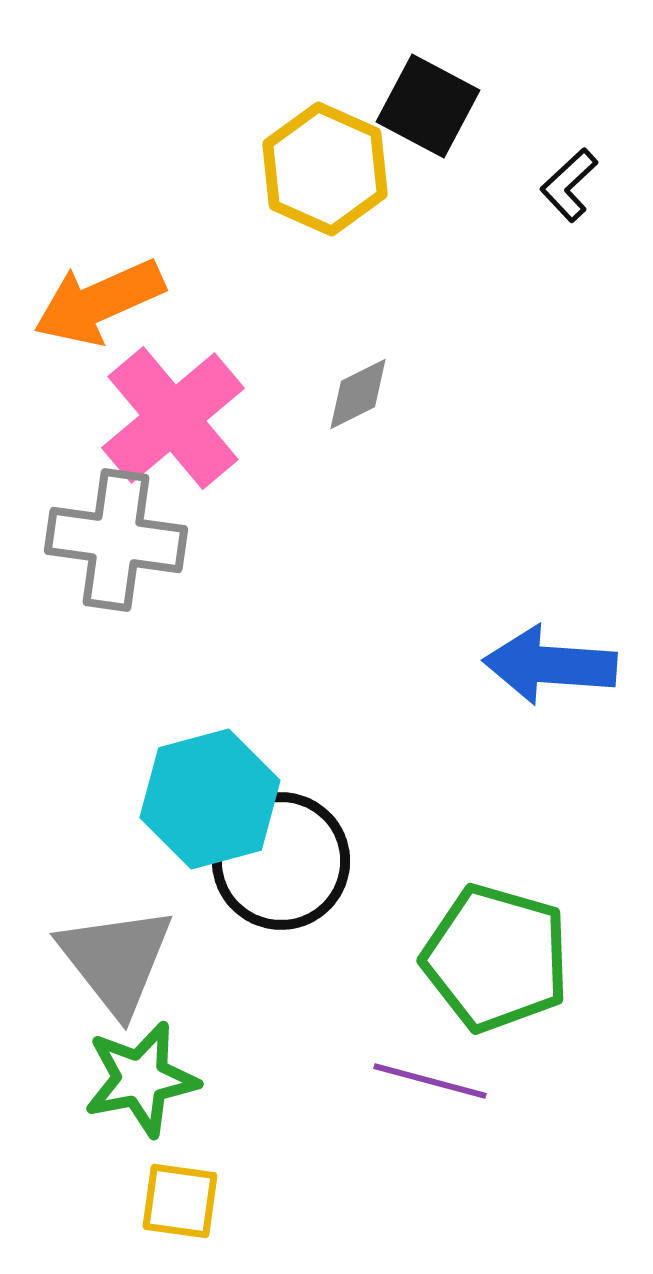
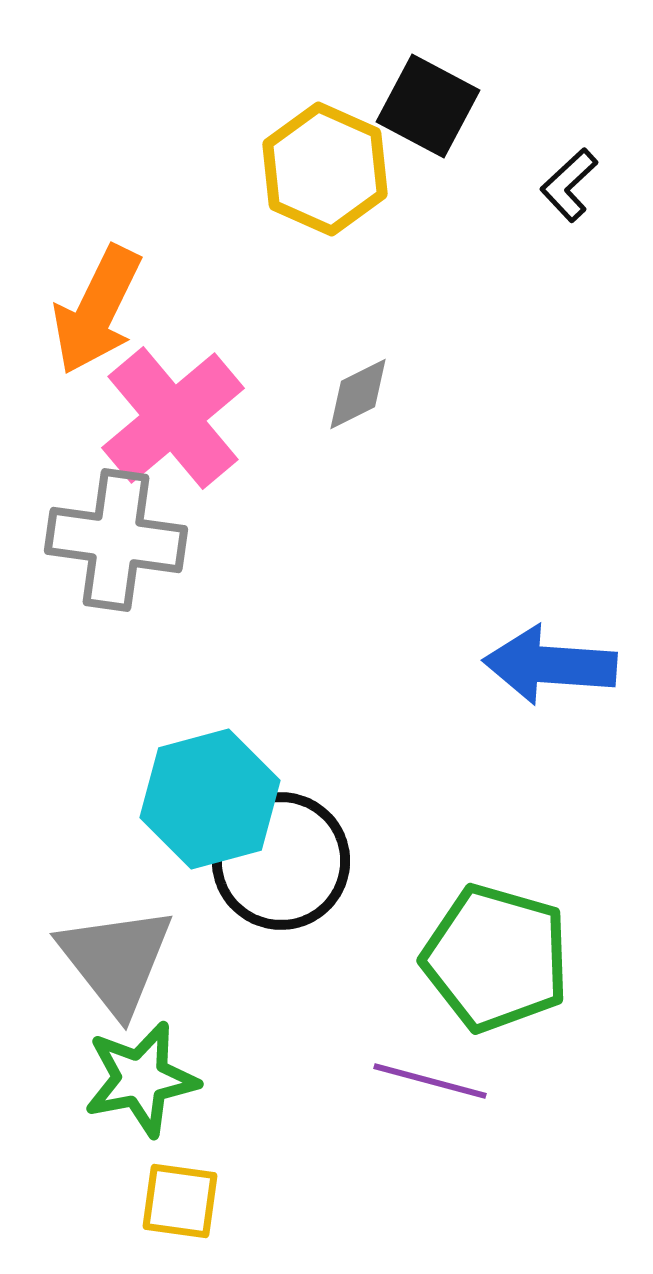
orange arrow: moved 2 px left, 8 px down; rotated 40 degrees counterclockwise
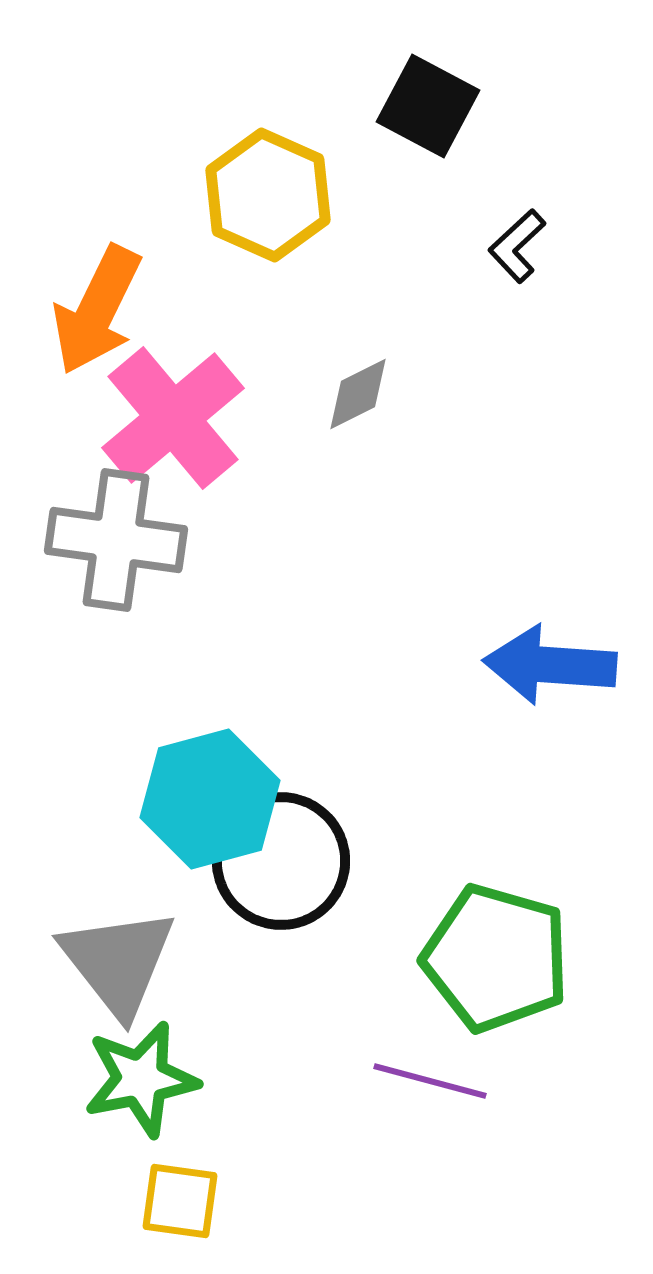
yellow hexagon: moved 57 px left, 26 px down
black L-shape: moved 52 px left, 61 px down
gray triangle: moved 2 px right, 2 px down
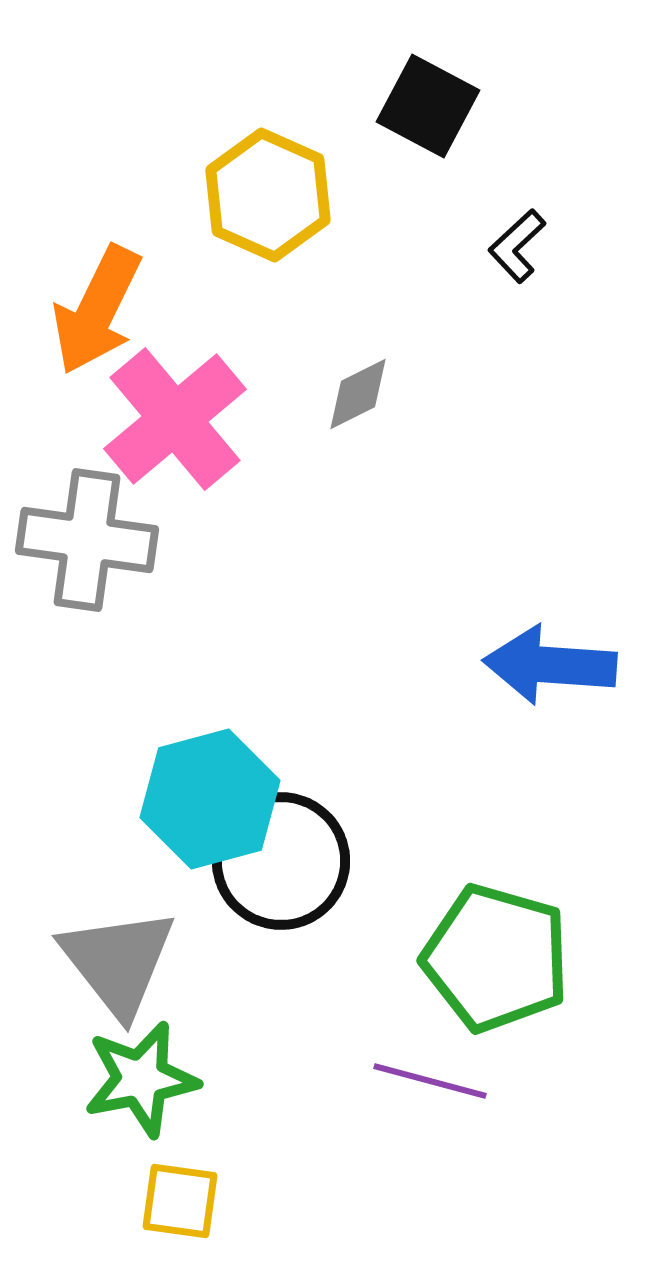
pink cross: moved 2 px right, 1 px down
gray cross: moved 29 px left
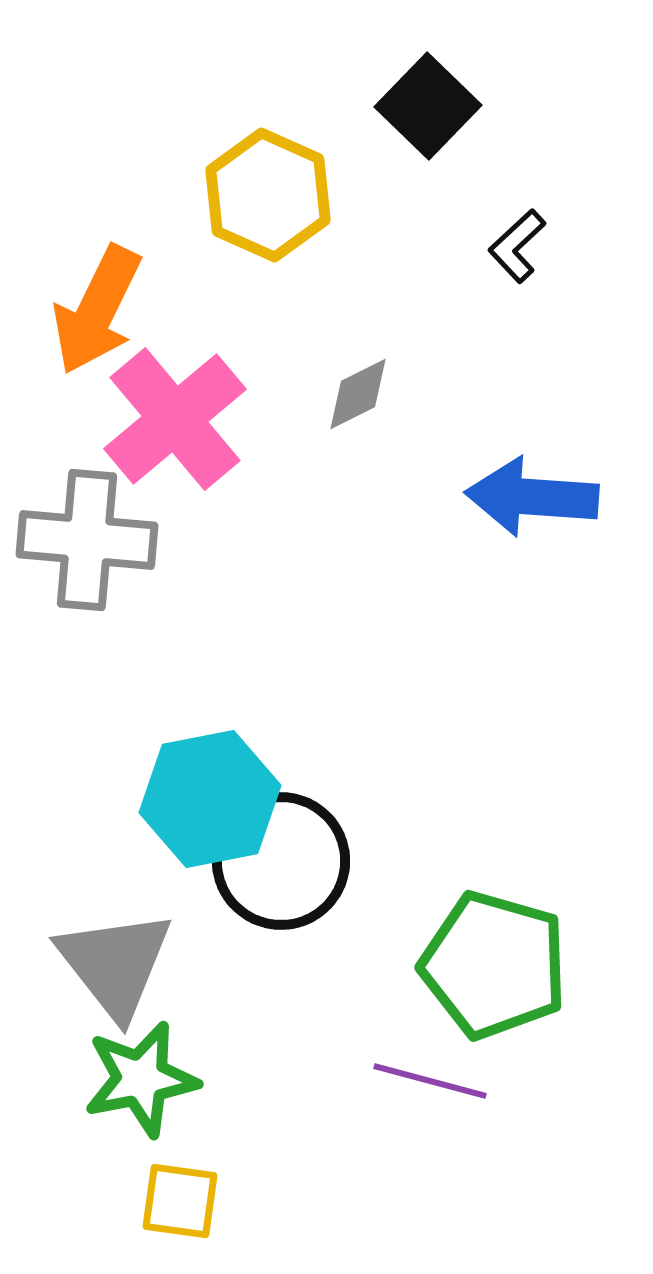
black square: rotated 16 degrees clockwise
gray cross: rotated 3 degrees counterclockwise
blue arrow: moved 18 px left, 168 px up
cyan hexagon: rotated 4 degrees clockwise
green pentagon: moved 2 px left, 7 px down
gray triangle: moved 3 px left, 2 px down
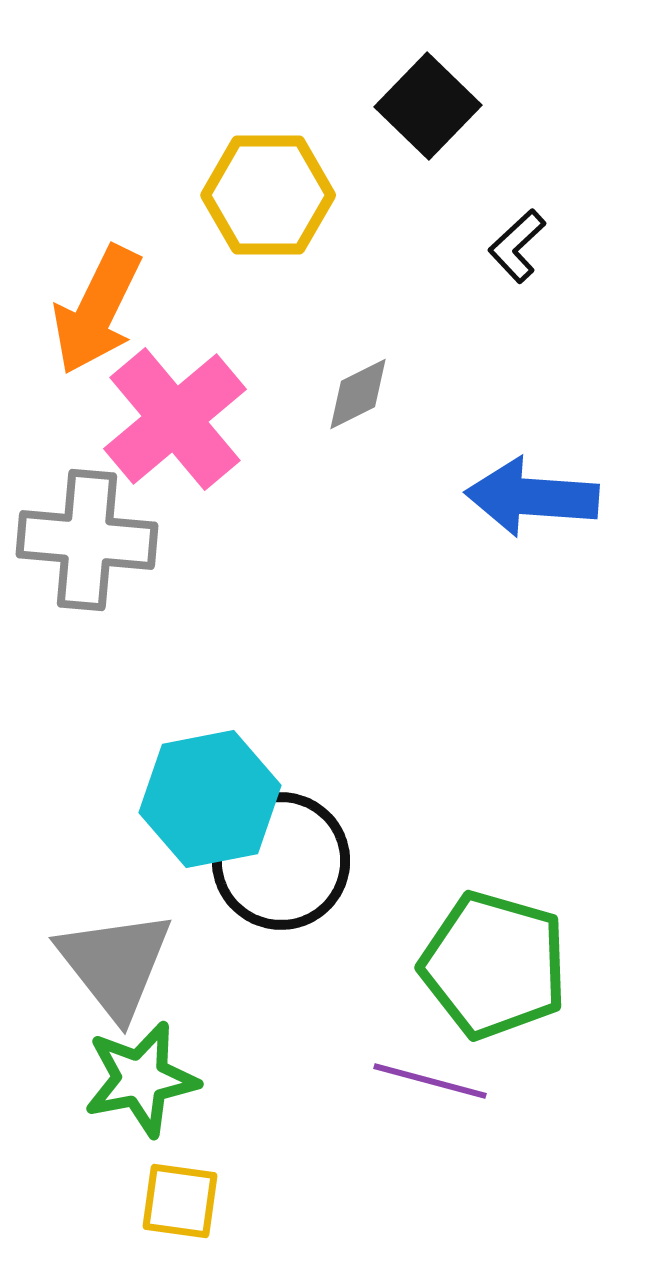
yellow hexagon: rotated 24 degrees counterclockwise
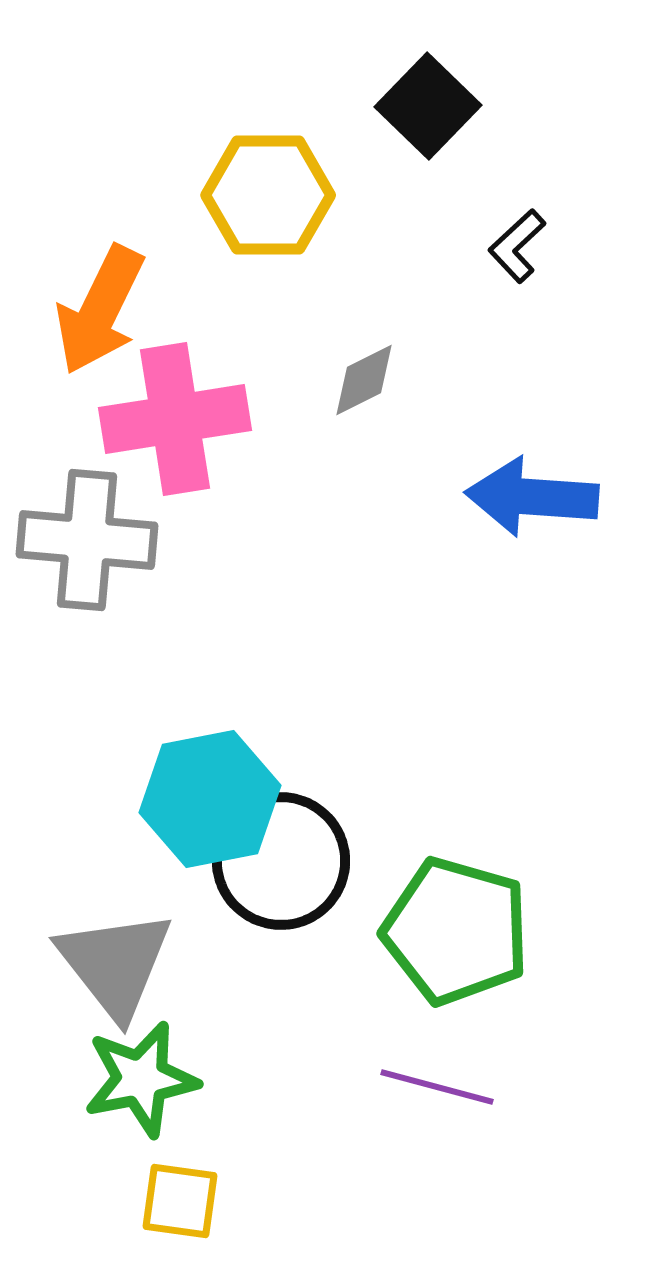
orange arrow: moved 3 px right
gray diamond: moved 6 px right, 14 px up
pink cross: rotated 31 degrees clockwise
green pentagon: moved 38 px left, 34 px up
purple line: moved 7 px right, 6 px down
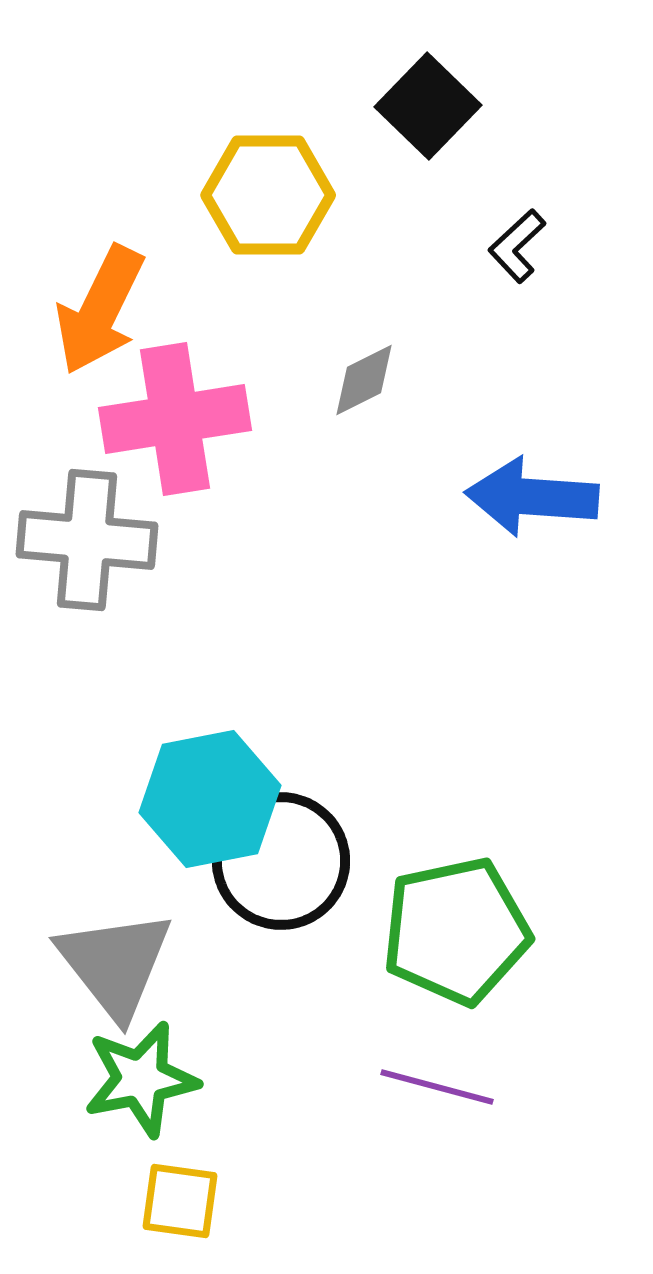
green pentagon: rotated 28 degrees counterclockwise
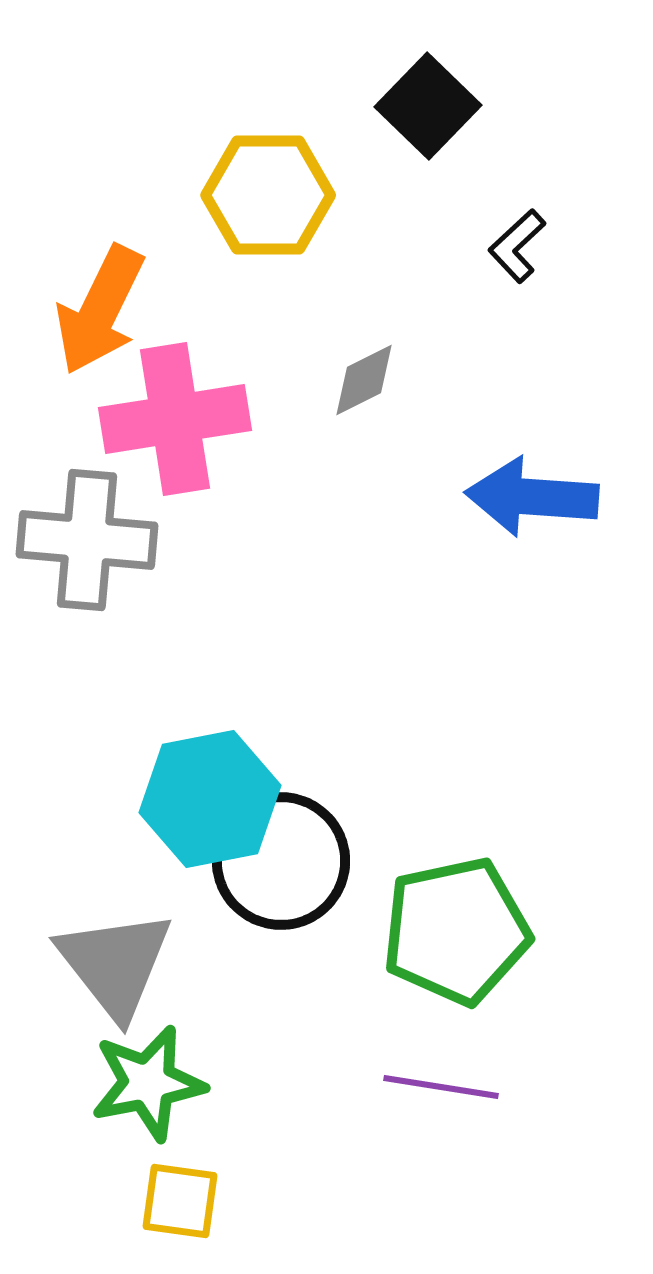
green star: moved 7 px right, 4 px down
purple line: moved 4 px right; rotated 6 degrees counterclockwise
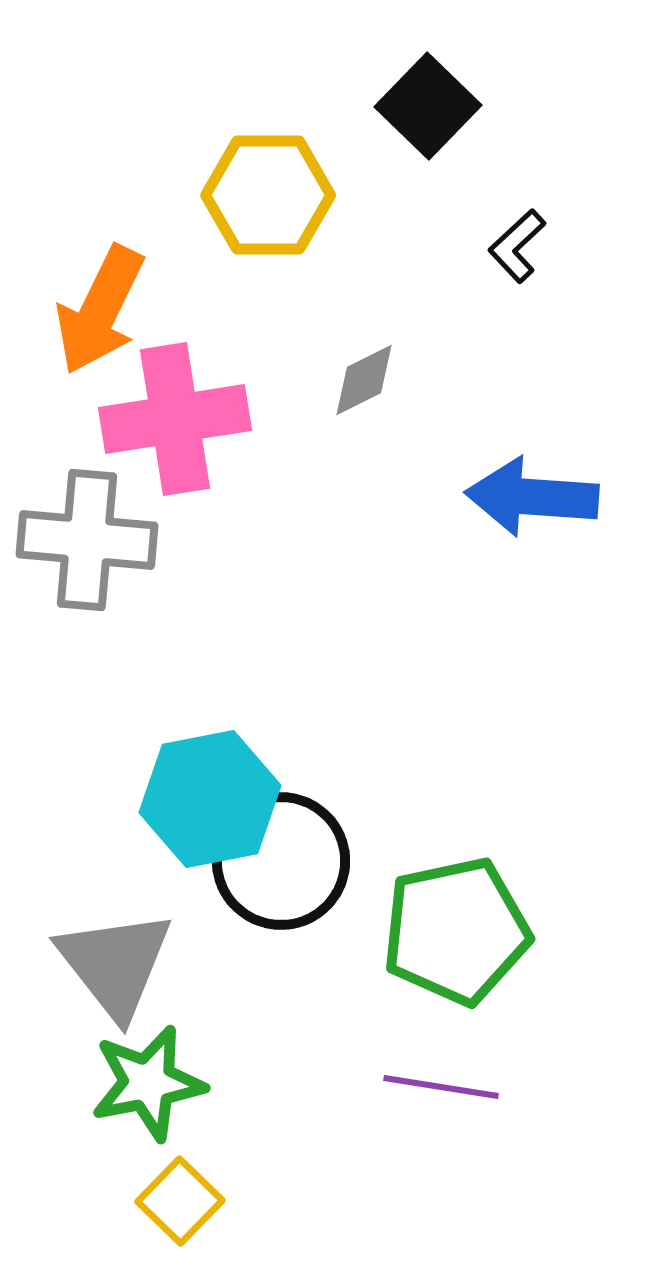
yellow square: rotated 36 degrees clockwise
